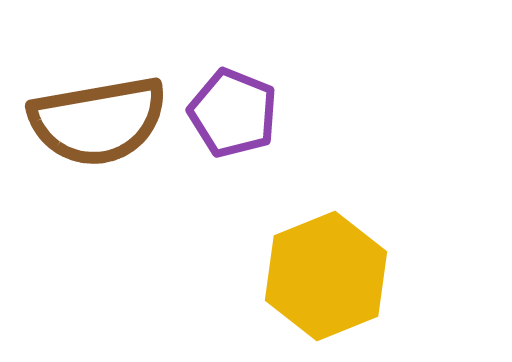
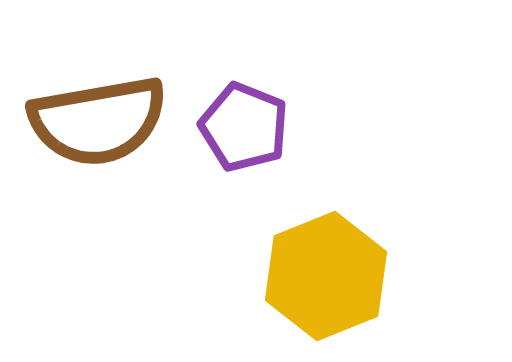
purple pentagon: moved 11 px right, 14 px down
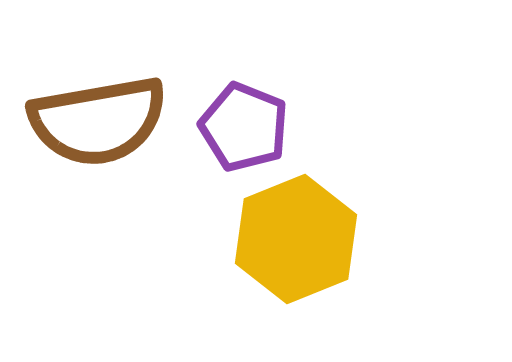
yellow hexagon: moved 30 px left, 37 px up
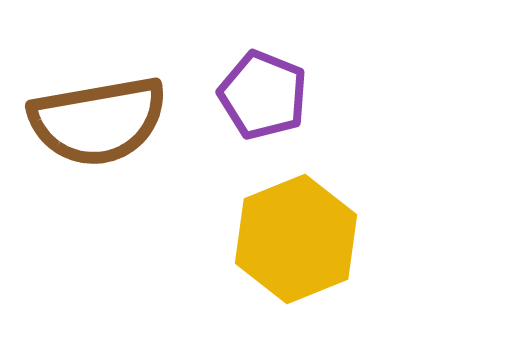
purple pentagon: moved 19 px right, 32 px up
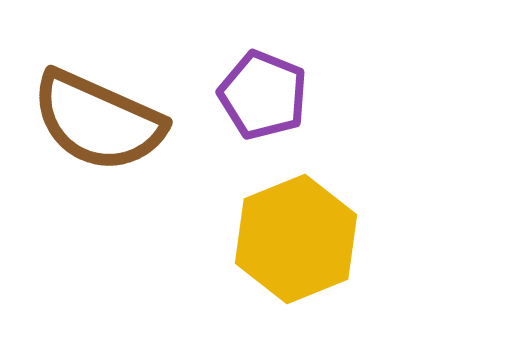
brown semicircle: rotated 34 degrees clockwise
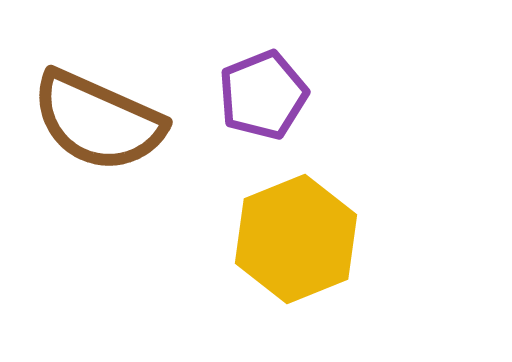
purple pentagon: rotated 28 degrees clockwise
